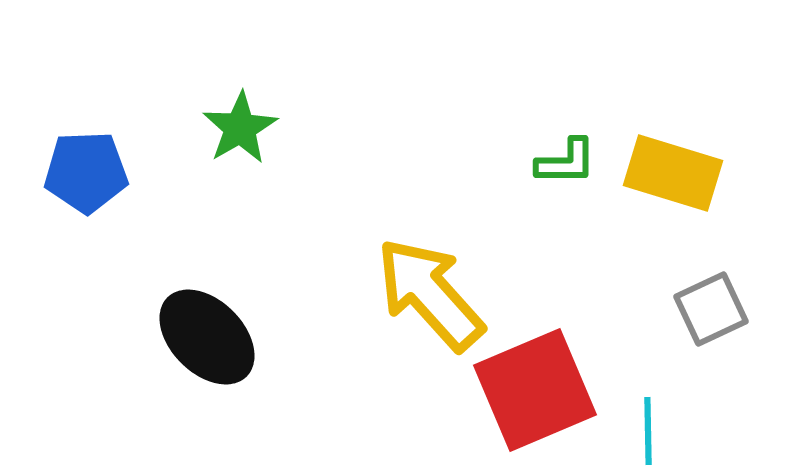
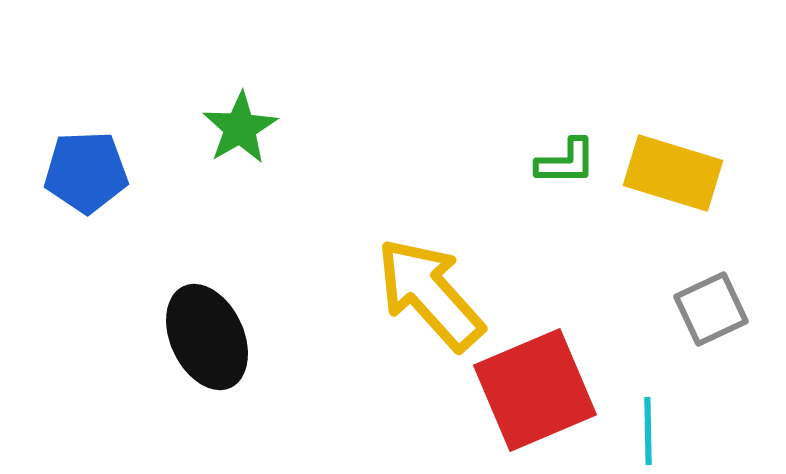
black ellipse: rotated 20 degrees clockwise
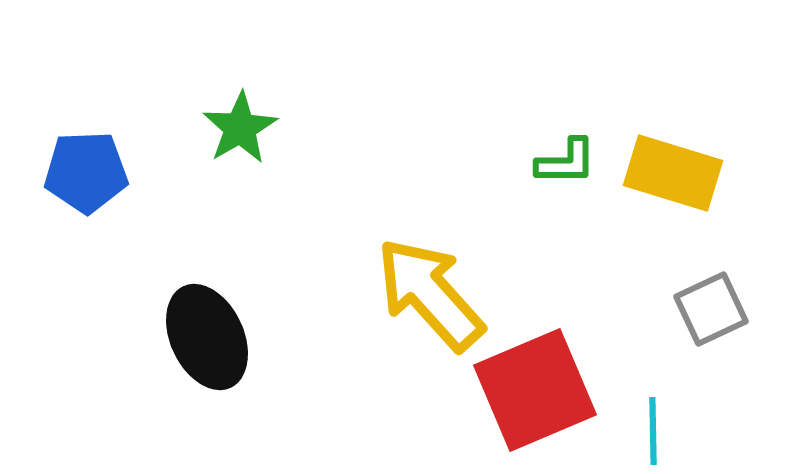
cyan line: moved 5 px right
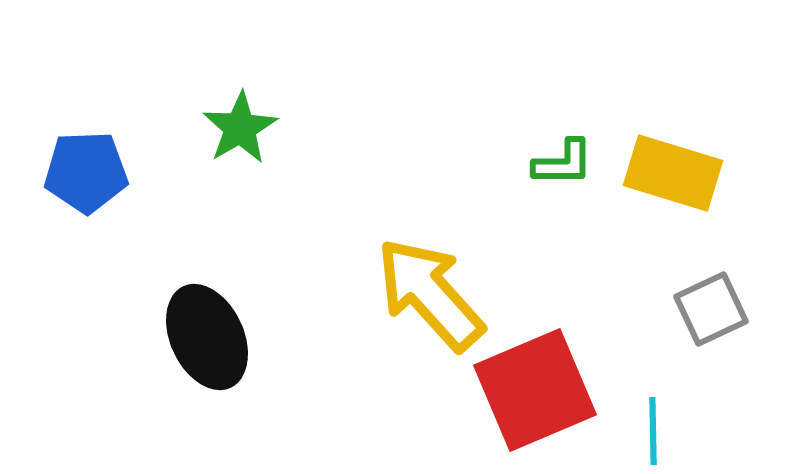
green L-shape: moved 3 px left, 1 px down
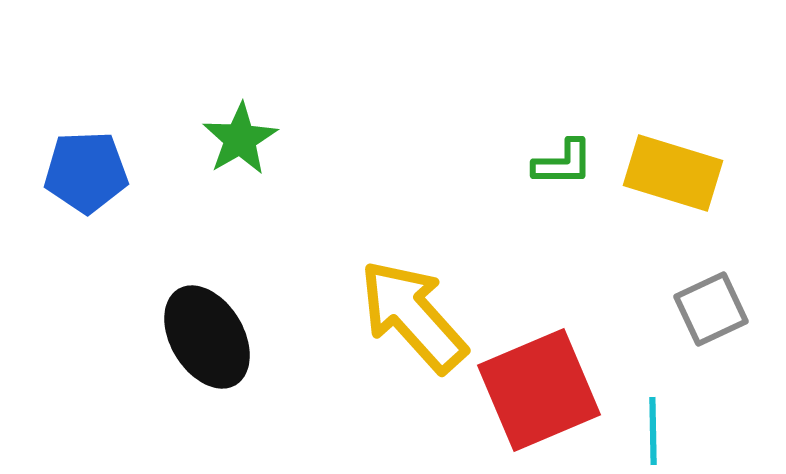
green star: moved 11 px down
yellow arrow: moved 17 px left, 22 px down
black ellipse: rotated 6 degrees counterclockwise
red square: moved 4 px right
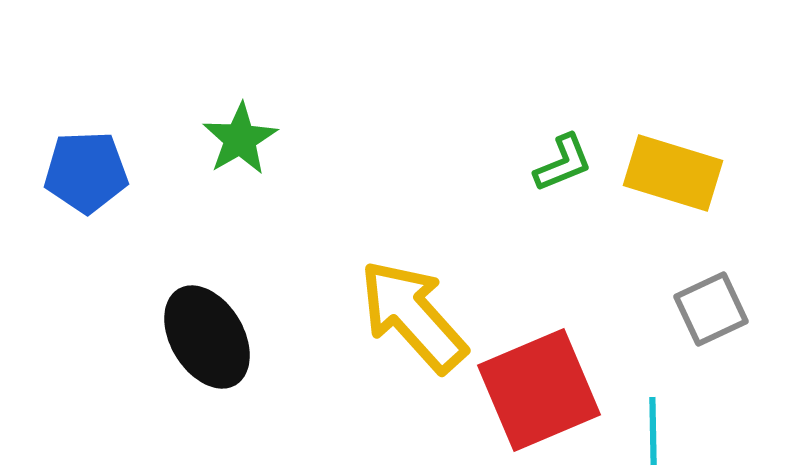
green L-shape: rotated 22 degrees counterclockwise
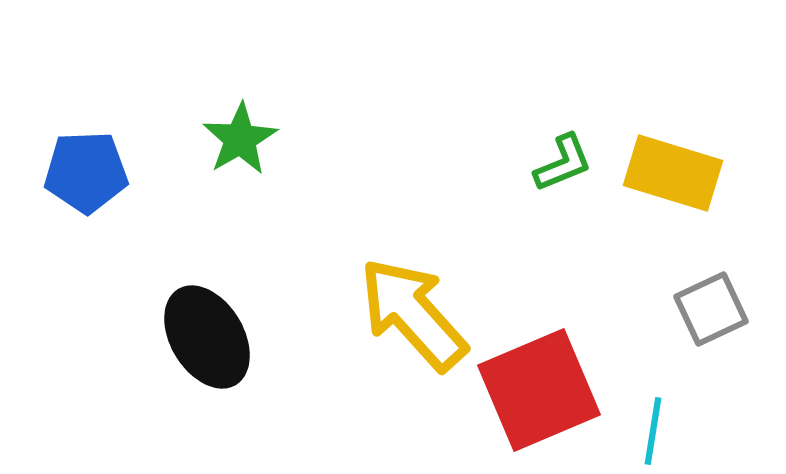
yellow arrow: moved 2 px up
cyan line: rotated 10 degrees clockwise
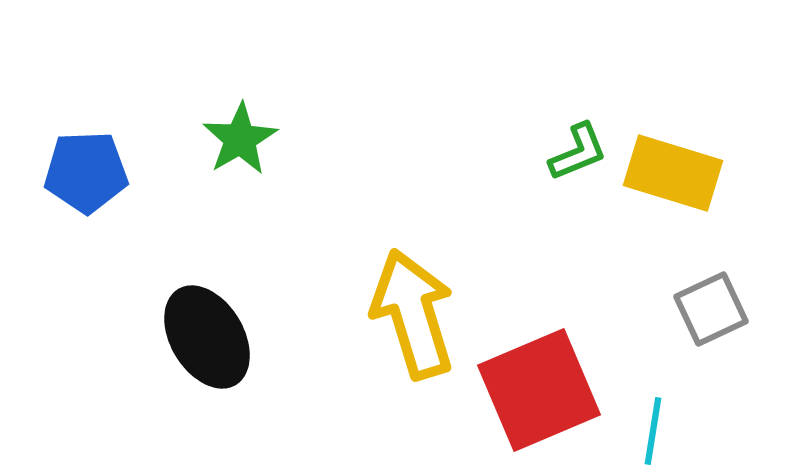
green L-shape: moved 15 px right, 11 px up
yellow arrow: rotated 25 degrees clockwise
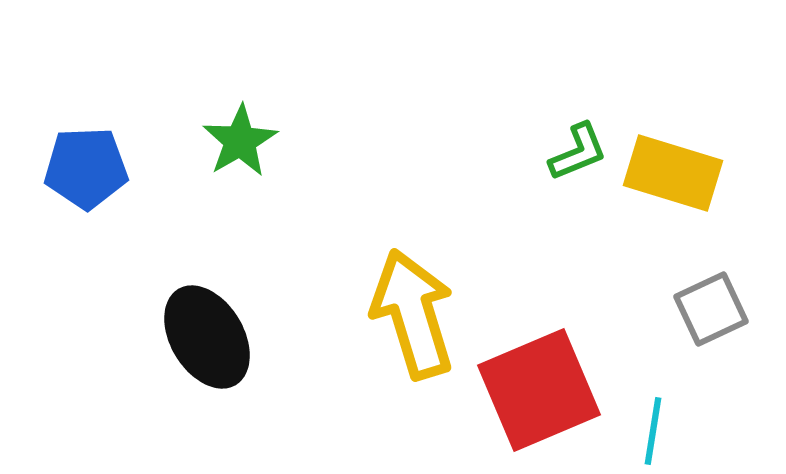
green star: moved 2 px down
blue pentagon: moved 4 px up
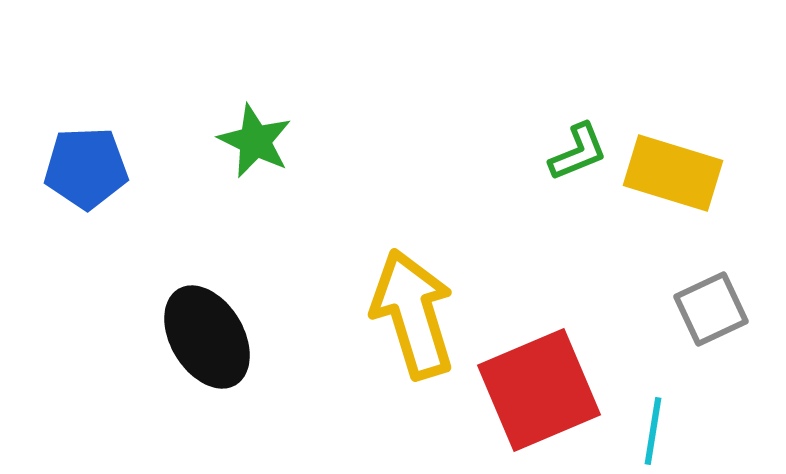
green star: moved 15 px right; rotated 16 degrees counterclockwise
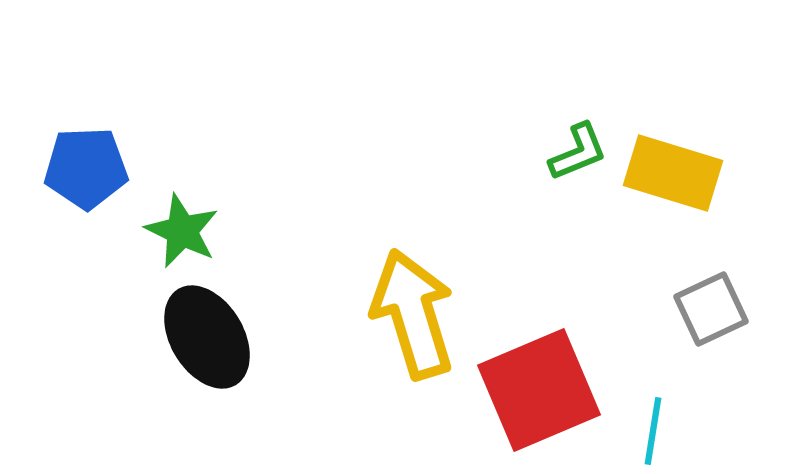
green star: moved 73 px left, 90 px down
